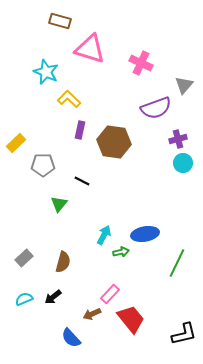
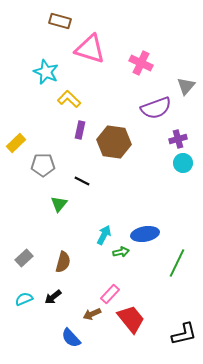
gray triangle: moved 2 px right, 1 px down
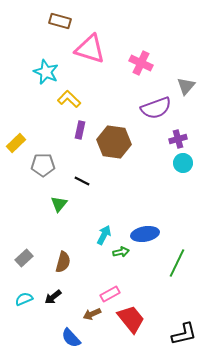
pink rectangle: rotated 18 degrees clockwise
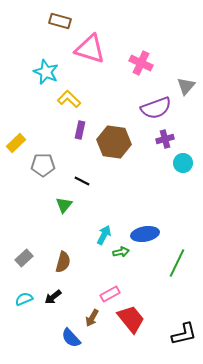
purple cross: moved 13 px left
green triangle: moved 5 px right, 1 px down
brown arrow: moved 4 px down; rotated 36 degrees counterclockwise
